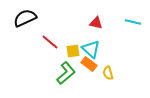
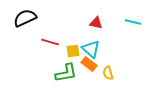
red line: rotated 24 degrees counterclockwise
green L-shape: rotated 30 degrees clockwise
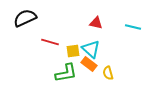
cyan line: moved 5 px down
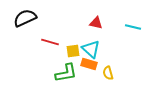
orange rectangle: rotated 21 degrees counterclockwise
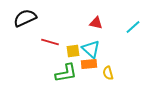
cyan line: rotated 56 degrees counterclockwise
orange rectangle: rotated 21 degrees counterclockwise
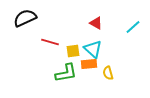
red triangle: rotated 16 degrees clockwise
cyan triangle: moved 2 px right
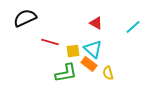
orange rectangle: rotated 42 degrees clockwise
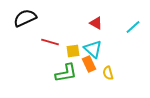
orange rectangle: rotated 28 degrees clockwise
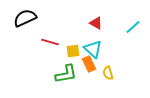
green L-shape: moved 1 px down
